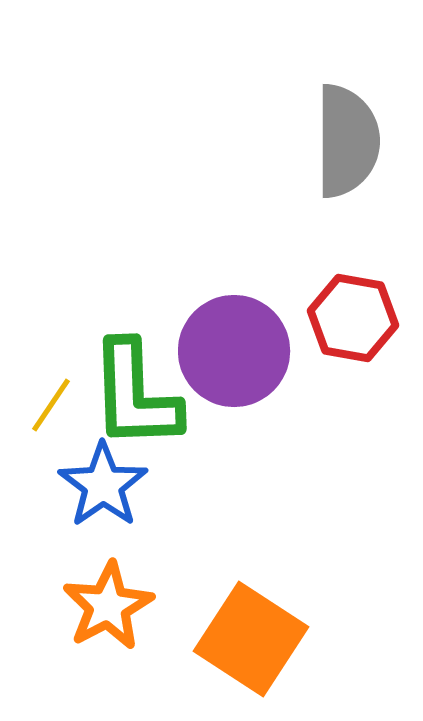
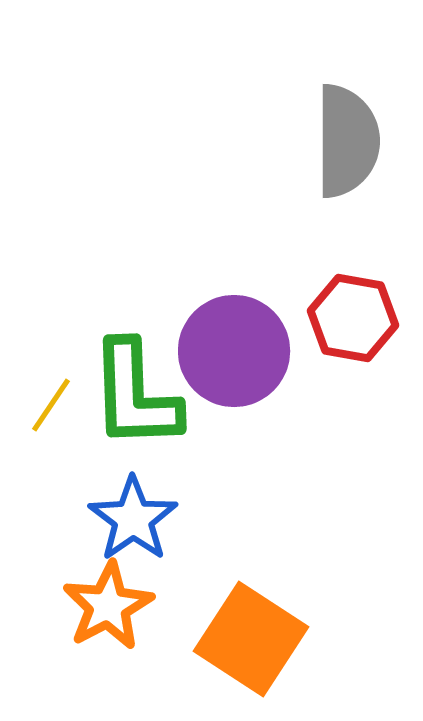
blue star: moved 30 px right, 34 px down
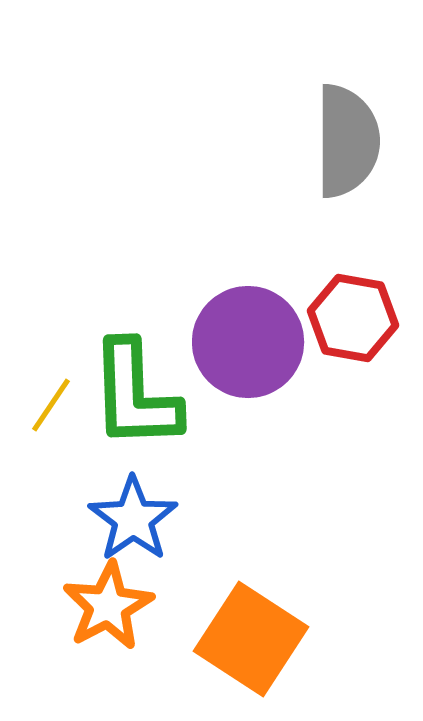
purple circle: moved 14 px right, 9 px up
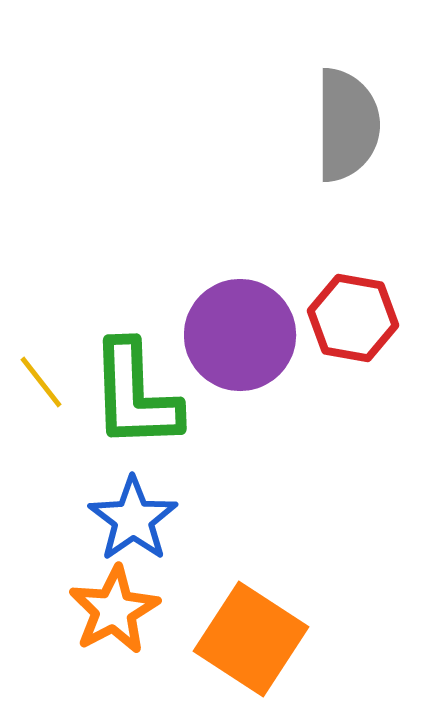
gray semicircle: moved 16 px up
purple circle: moved 8 px left, 7 px up
yellow line: moved 10 px left, 23 px up; rotated 72 degrees counterclockwise
orange star: moved 6 px right, 4 px down
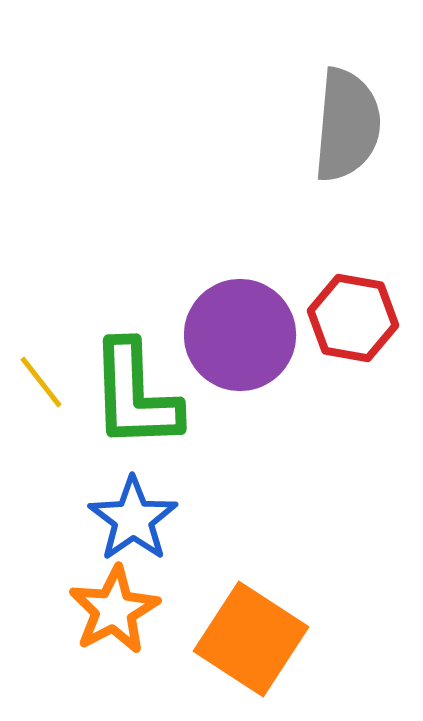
gray semicircle: rotated 5 degrees clockwise
